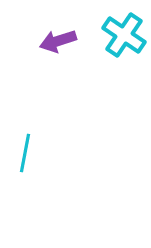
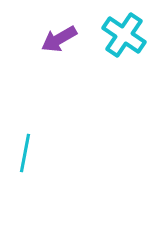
purple arrow: moved 1 px right, 2 px up; rotated 12 degrees counterclockwise
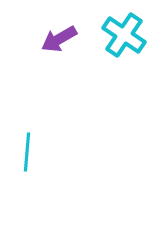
cyan line: moved 2 px right, 1 px up; rotated 6 degrees counterclockwise
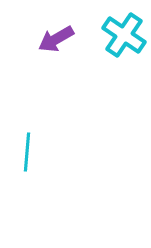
purple arrow: moved 3 px left
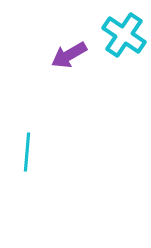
purple arrow: moved 13 px right, 16 px down
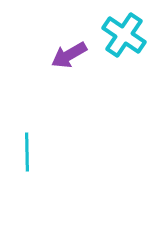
cyan line: rotated 6 degrees counterclockwise
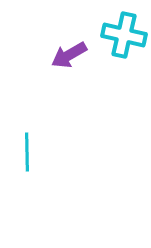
cyan cross: rotated 21 degrees counterclockwise
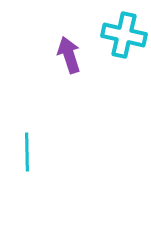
purple arrow: rotated 102 degrees clockwise
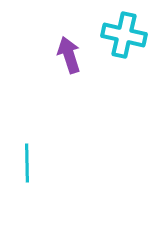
cyan line: moved 11 px down
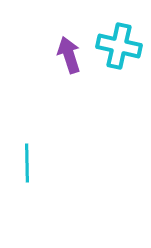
cyan cross: moved 5 px left, 11 px down
